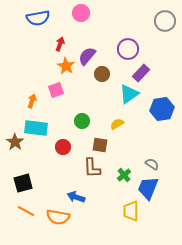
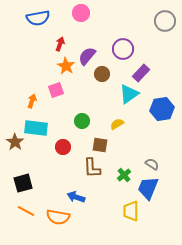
purple circle: moved 5 px left
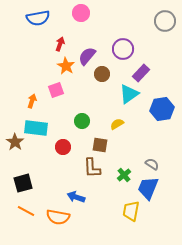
yellow trapezoid: rotated 10 degrees clockwise
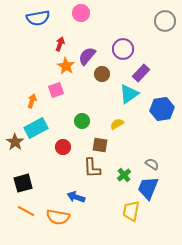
cyan rectangle: rotated 35 degrees counterclockwise
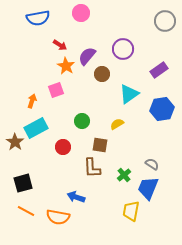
red arrow: moved 1 px down; rotated 104 degrees clockwise
purple rectangle: moved 18 px right, 3 px up; rotated 12 degrees clockwise
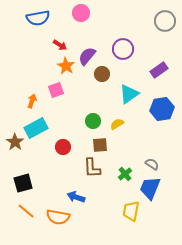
green circle: moved 11 px right
brown square: rotated 14 degrees counterclockwise
green cross: moved 1 px right, 1 px up
blue trapezoid: moved 2 px right
orange line: rotated 12 degrees clockwise
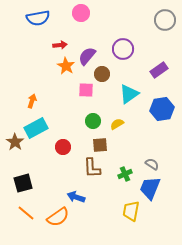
gray circle: moved 1 px up
red arrow: rotated 40 degrees counterclockwise
pink square: moved 30 px right; rotated 21 degrees clockwise
green cross: rotated 16 degrees clockwise
orange line: moved 2 px down
orange semicircle: rotated 45 degrees counterclockwise
